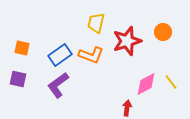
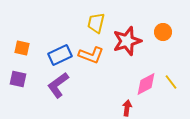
blue rectangle: rotated 10 degrees clockwise
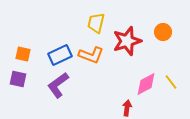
orange square: moved 1 px right, 6 px down
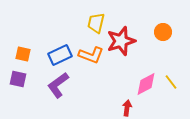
red star: moved 6 px left
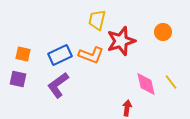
yellow trapezoid: moved 1 px right, 3 px up
pink diamond: rotated 75 degrees counterclockwise
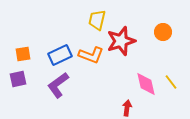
orange square: rotated 21 degrees counterclockwise
purple square: rotated 24 degrees counterclockwise
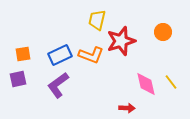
red arrow: rotated 84 degrees clockwise
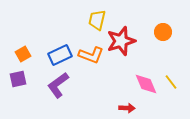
orange square: rotated 21 degrees counterclockwise
pink diamond: rotated 10 degrees counterclockwise
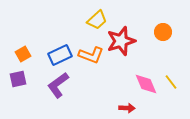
yellow trapezoid: rotated 145 degrees counterclockwise
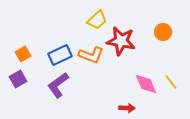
red star: rotated 28 degrees clockwise
purple square: rotated 18 degrees counterclockwise
